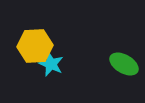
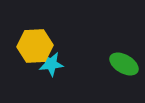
cyan star: rotated 30 degrees counterclockwise
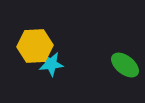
green ellipse: moved 1 px right, 1 px down; rotated 8 degrees clockwise
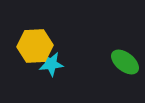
green ellipse: moved 3 px up
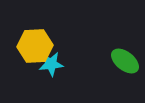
green ellipse: moved 1 px up
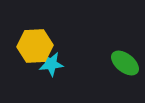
green ellipse: moved 2 px down
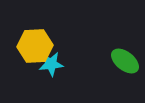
green ellipse: moved 2 px up
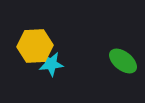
green ellipse: moved 2 px left
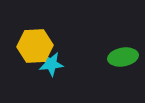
green ellipse: moved 4 px up; rotated 48 degrees counterclockwise
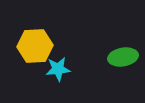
cyan star: moved 7 px right, 5 px down
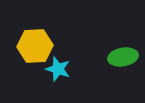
cyan star: rotated 25 degrees clockwise
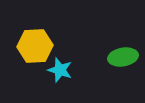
cyan star: moved 2 px right, 1 px down
